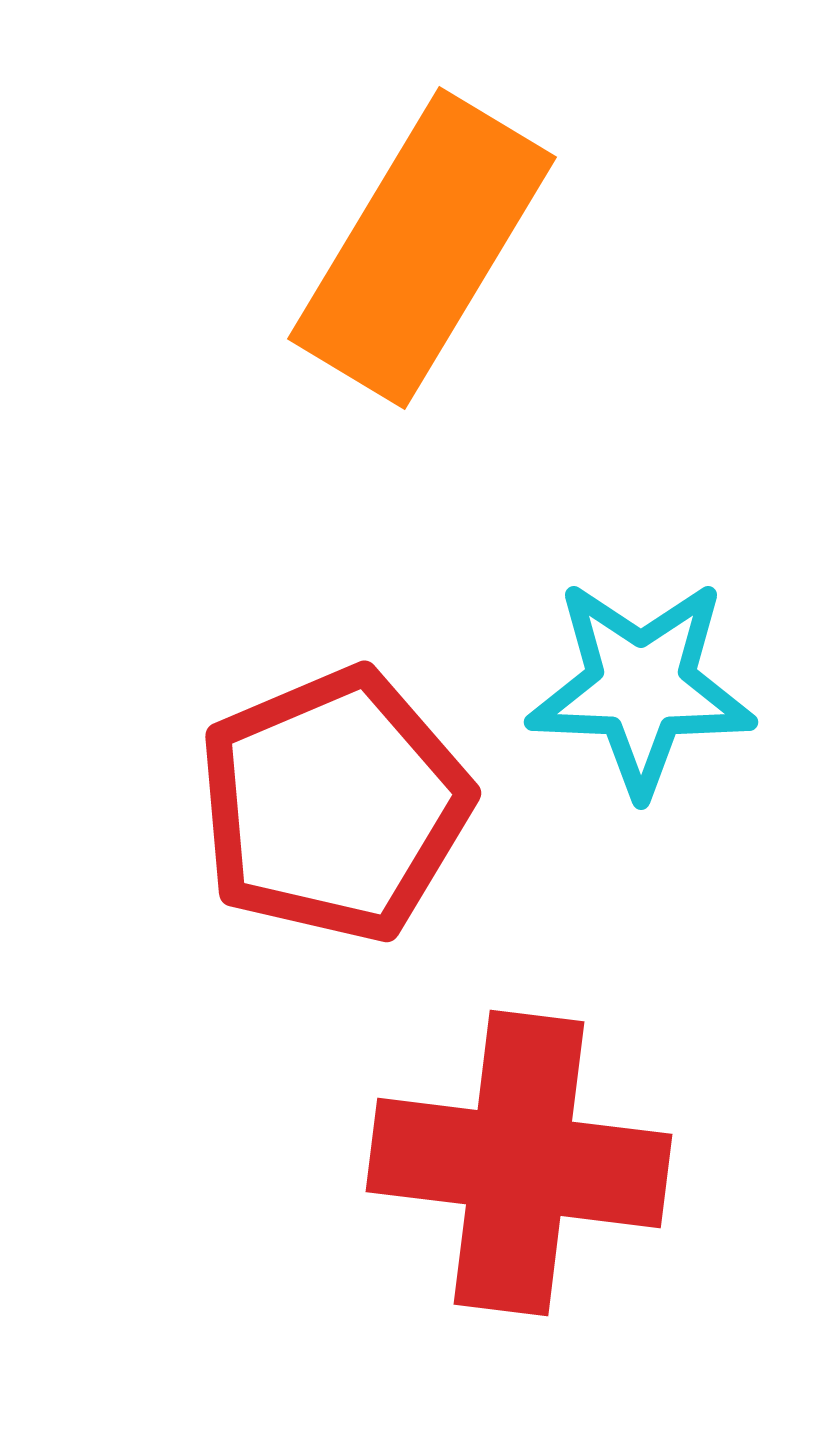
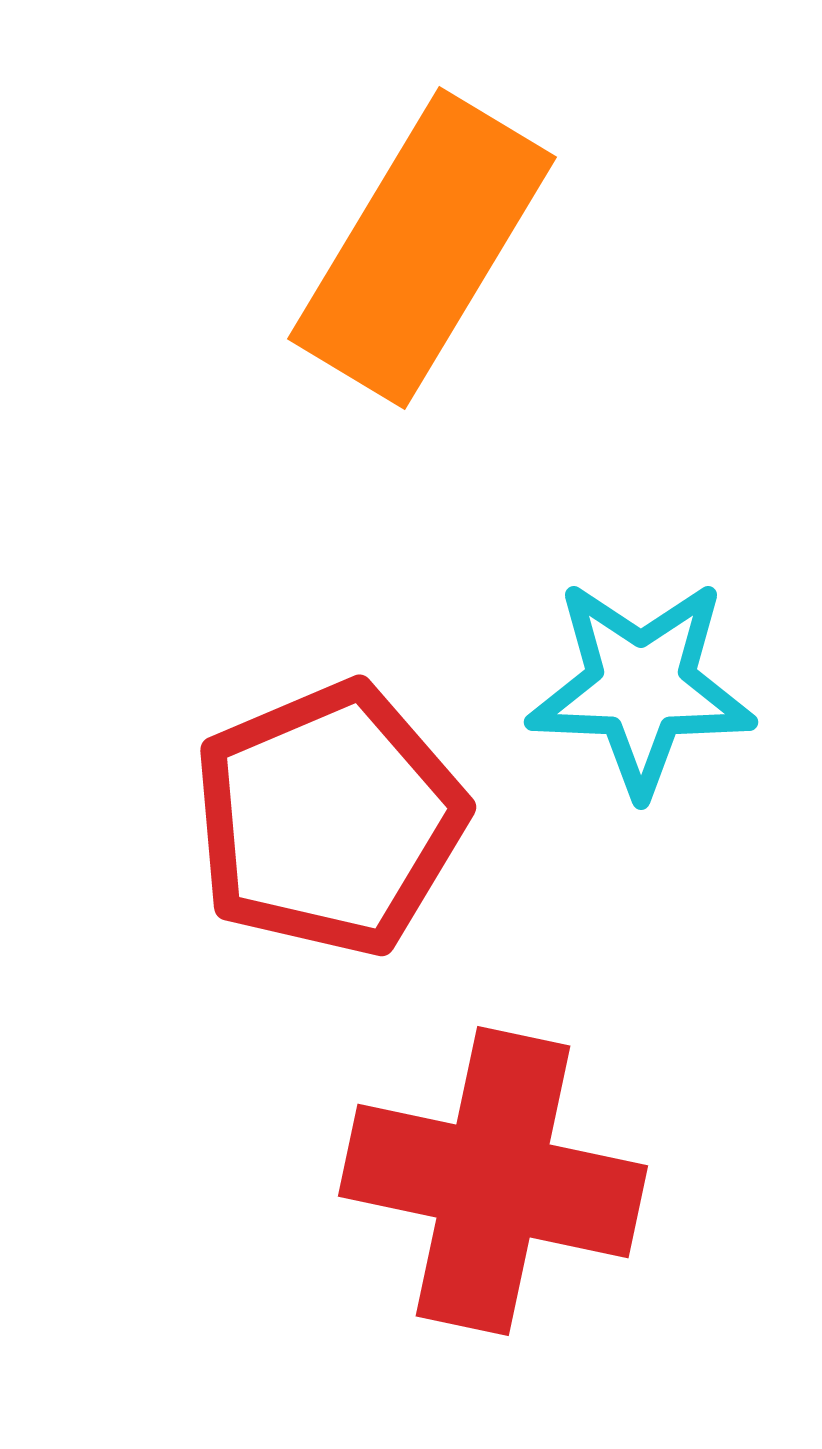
red pentagon: moved 5 px left, 14 px down
red cross: moved 26 px left, 18 px down; rotated 5 degrees clockwise
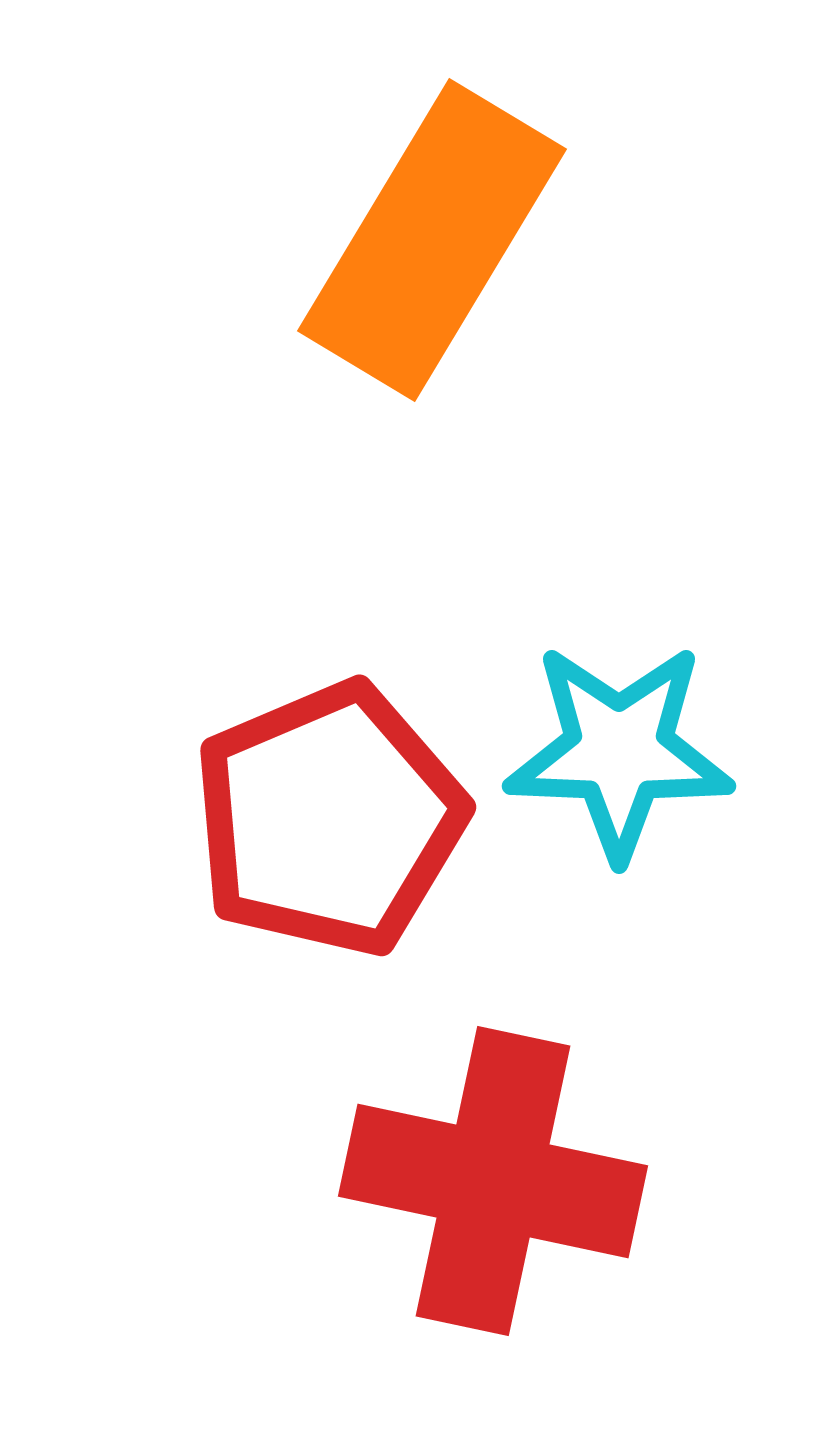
orange rectangle: moved 10 px right, 8 px up
cyan star: moved 22 px left, 64 px down
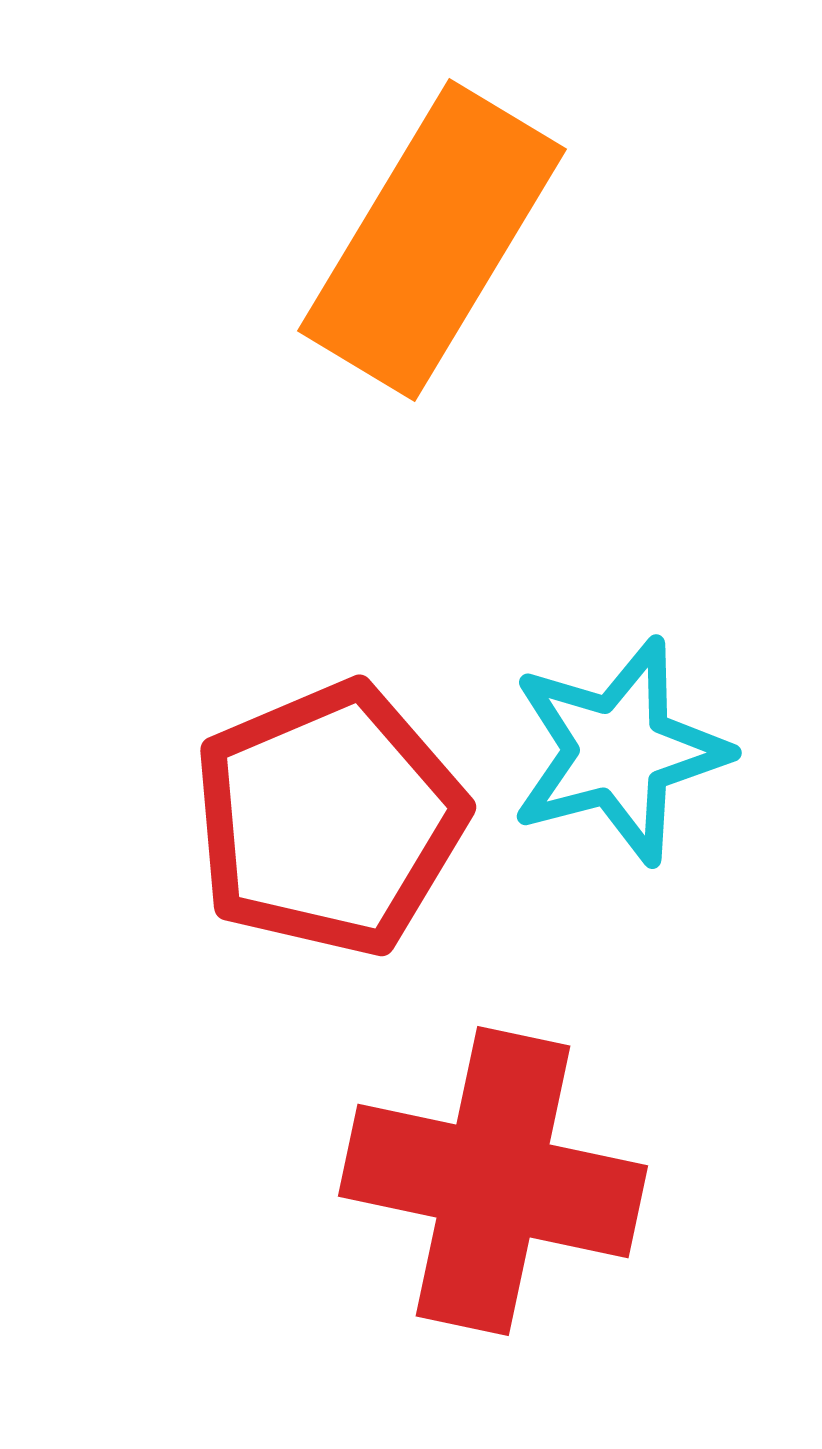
cyan star: rotated 17 degrees counterclockwise
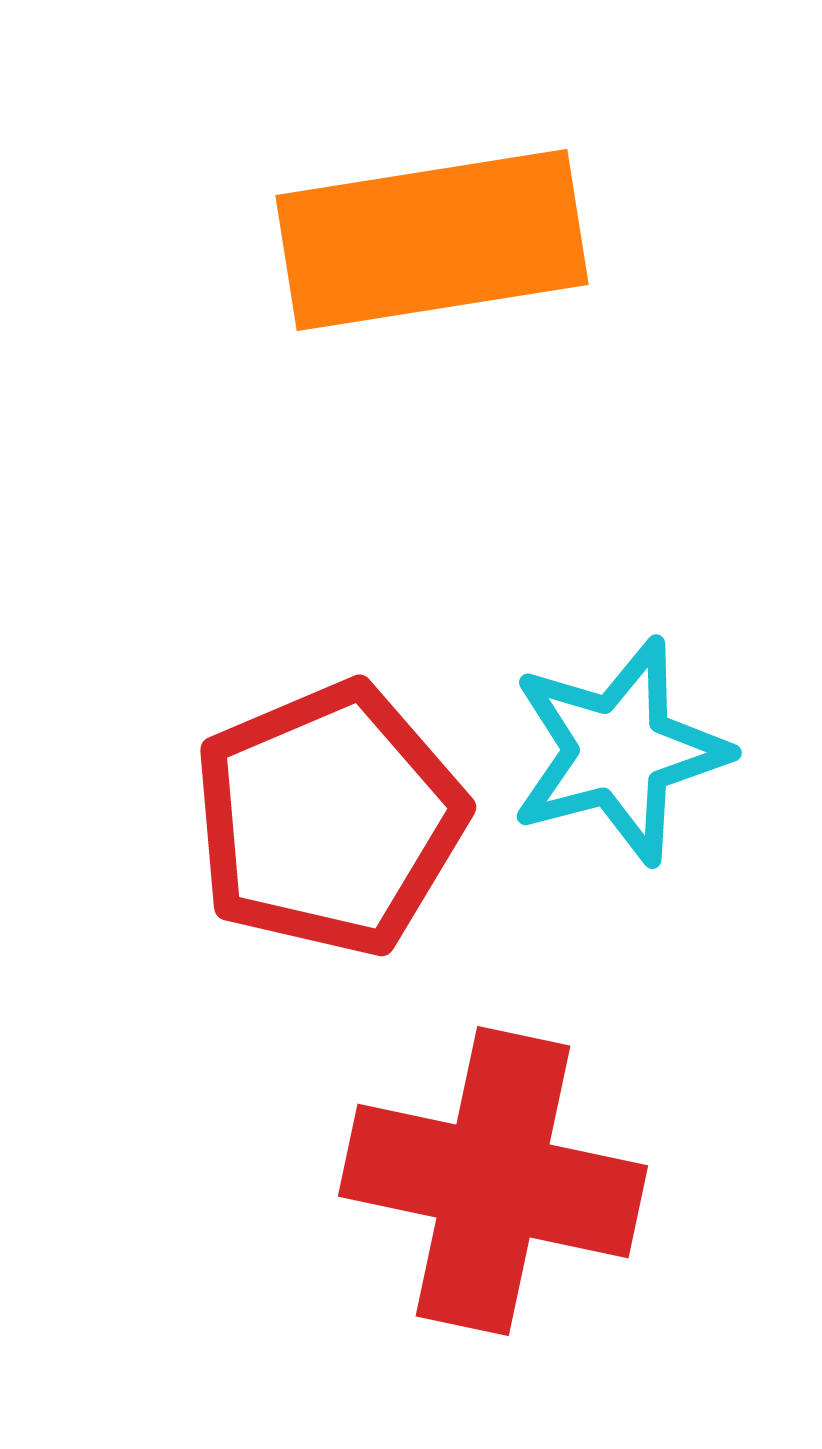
orange rectangle: rotated 50 degrees clockwise
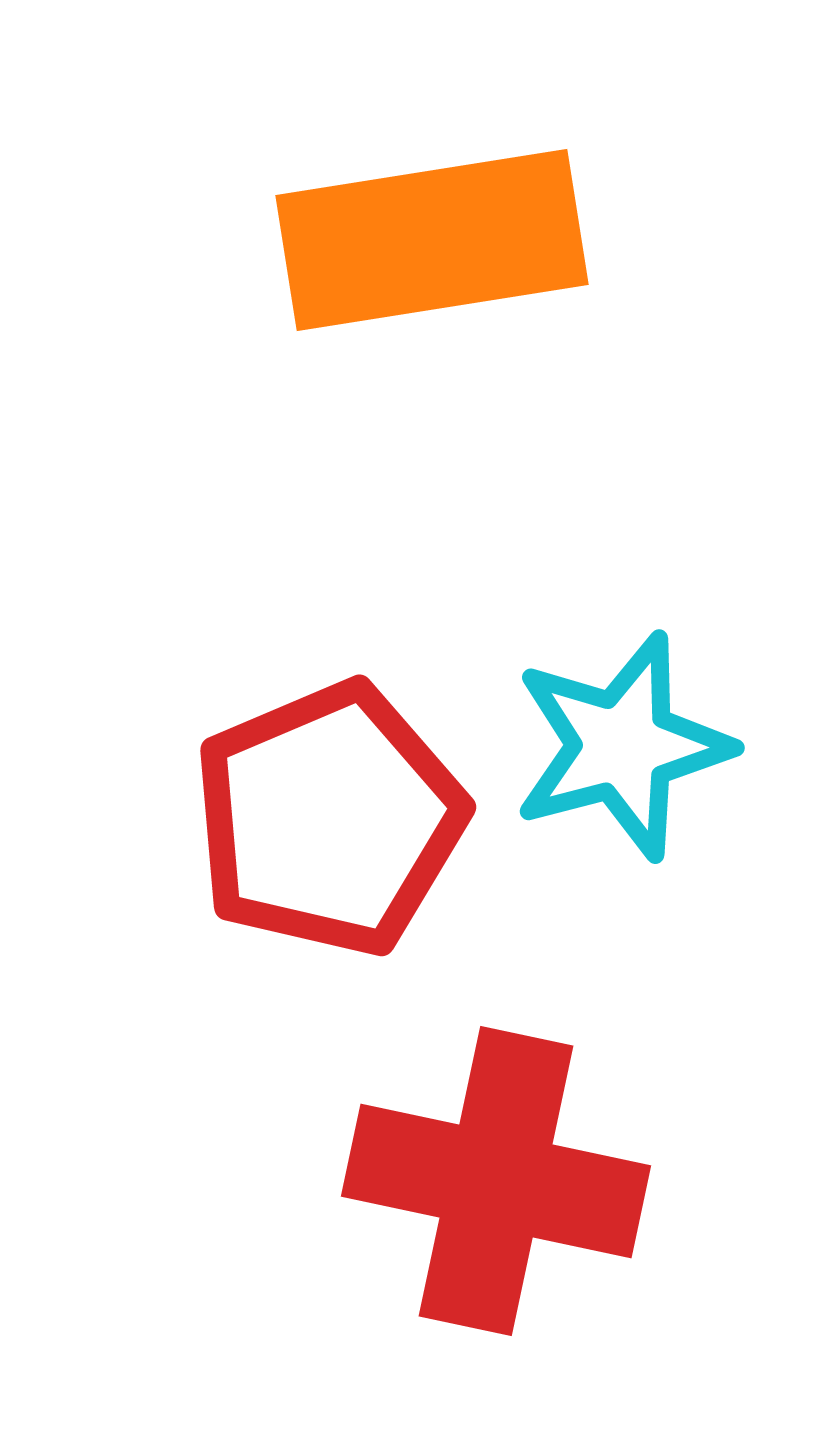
cyan star: moved 3 px right, 5 px up
red cross: moved 3 px right
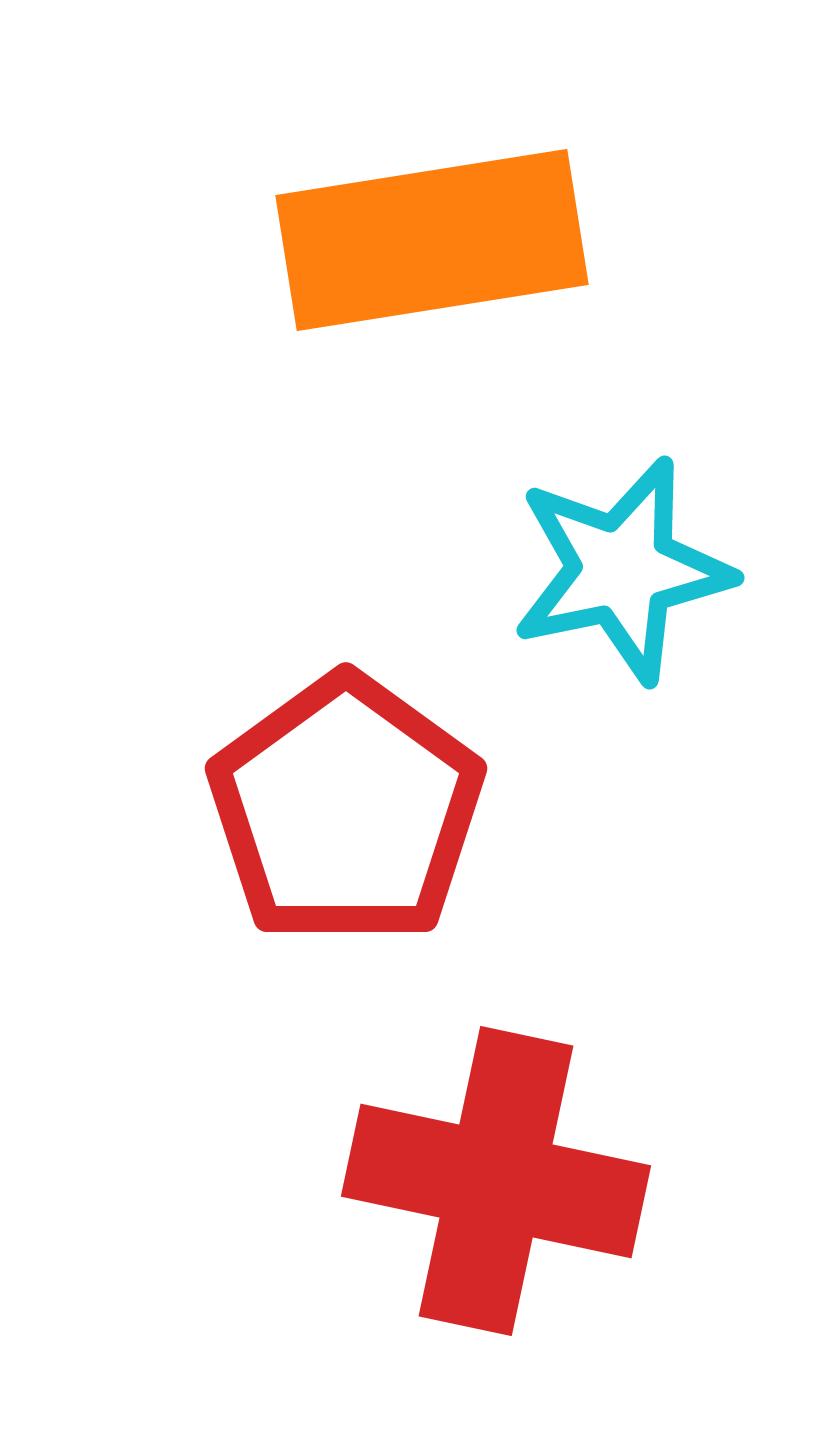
cyan star: moved 176 px up; rotated 3 degrees clockwise
red pentagon: moved 17 px right, 9 px up; rotated 13 degrees counterclockwise
